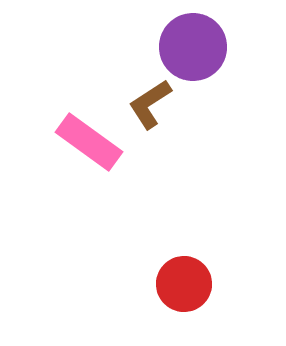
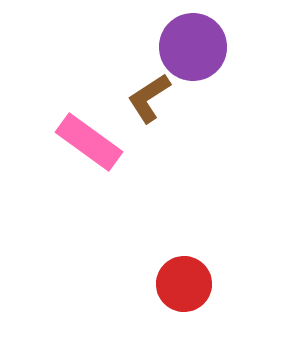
brown L-shape: moved 1 px left, 6 px up
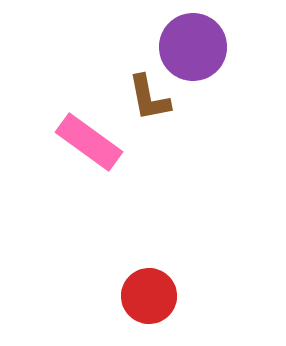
brown L-shape: rotated 68 degrees counterclockwise
red circle: moved 35 px left, 12 px down
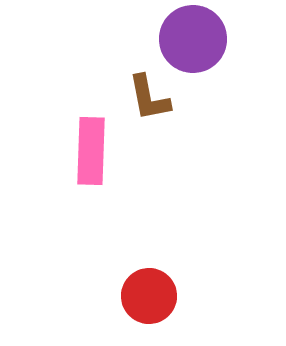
purple circle: moved 8 px up
pink rectangle: moved 2 px right, 9 px down; rotated 56 degrees clockwise
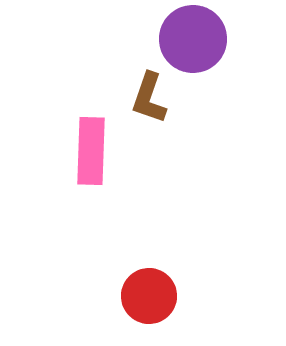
brown L-shape: rotated 30 degrees clockwise
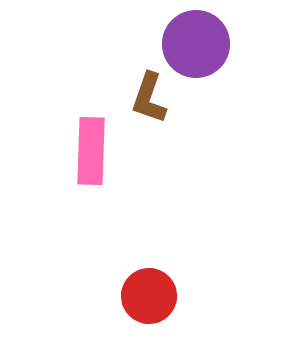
purple circle: moved 3 px right, 5 px down
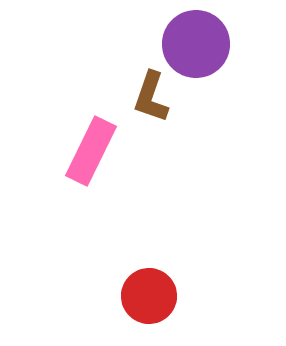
brown L-shape: moved 2 px right, 1 px up
pink rectangle: rotated 24 degrees clockwise
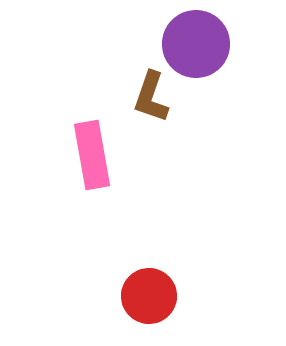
pink rectangle: moved 1 px right, 4 px down; rotated 36 degrees counterclockwise
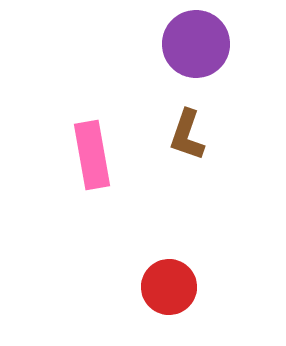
brown L-shape: moved 36 px right, 38 px down
red circle: moved 20 px right, 9 px up
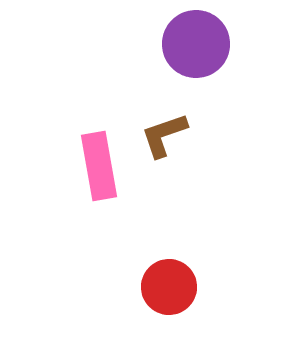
brown L-shape: moved 23 px left; rotated 52 degrees clockwise
pink rectangle: moved 7 px right, 11 px down
